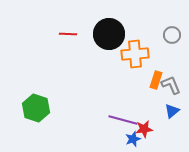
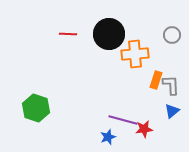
gray L-shape: rotated 20 degrees clockwise
blue star: moved 25 px left, 2 px up
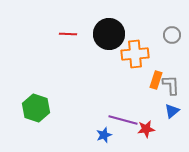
red star: moved 2 px right
blue star: moved 4 px left, 2 px up
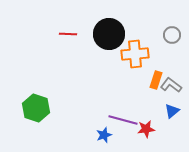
gray L-shape: rotated 50 degrees counterclockwise
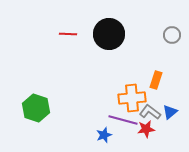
orange cross: moved 3 px left, 44 px down
gray L-shape: moved 21 px left, 27 px down
blue triangle: moved 2 px left, 1 px down
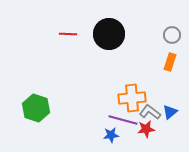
orange rectangle: moved 14 px right, 18 px up
blue star: moved 7 px right; rotated 14 degrees clockwise
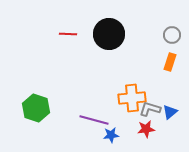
gray L-shape: moved 3 px up; rotated 20 degrees counterclockwise
purple line: moved 29 px left
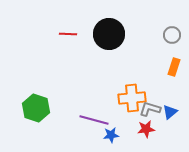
orange rectangle: moved 4 px right, 5 px down
